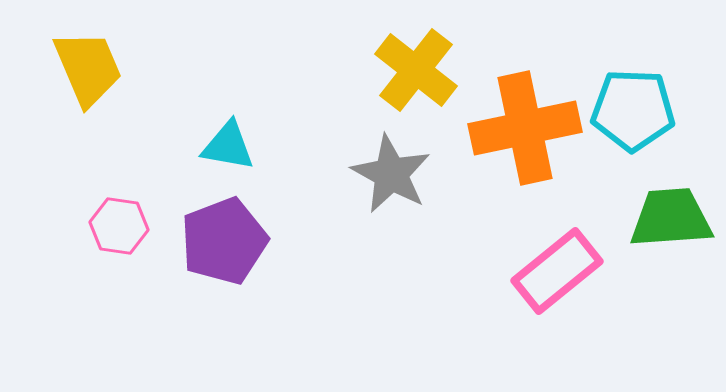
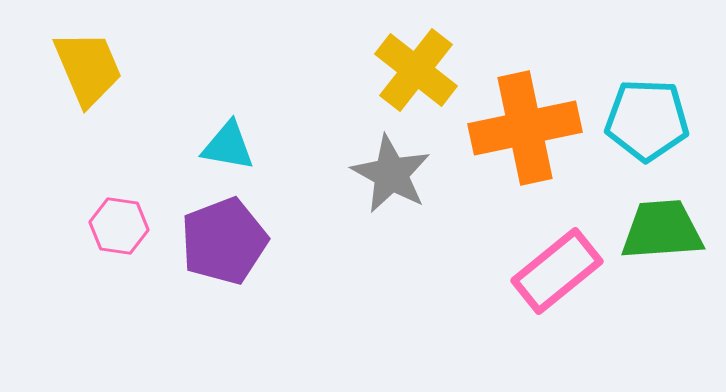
cyan pentagon: moved 14 px right, 10 px down
green trapezoid: moved 9 px left, 12 px down
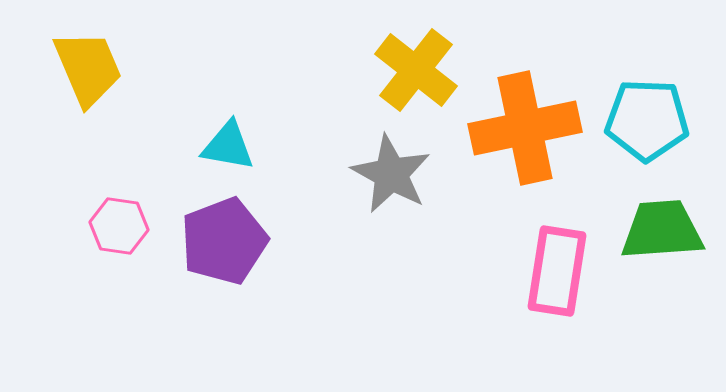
pink rectangle: rotated 42 degrees counterclockwise
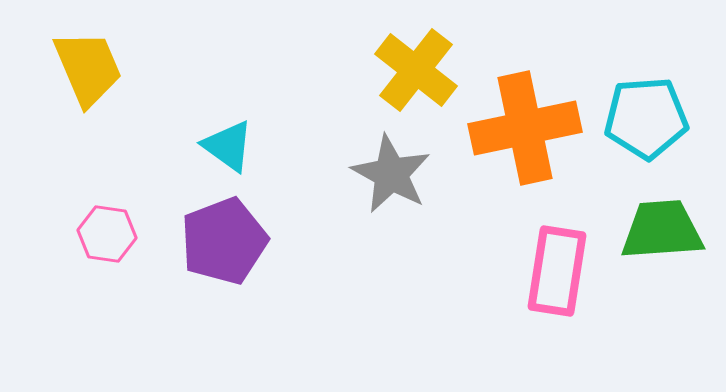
cyan pentagon: moved 1 px left, 2 px up; rotated 6 degrees counterclockwise
cyan triangle: rotated 26 degrees clockwise
pink hexagon: moved 12 px left, 8 px down
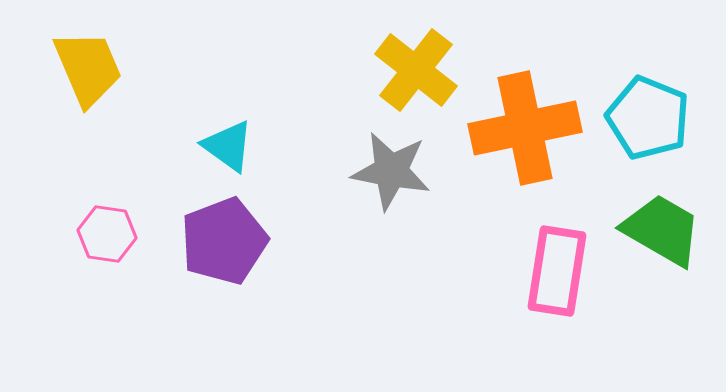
cyan pentagon: moved 2 px right; rotated 26 degrees clockwise
gray star: moved 3 px up; rotated 18 degrees counterclockwise
green trapezoid: rotated 34 degrees clockwise
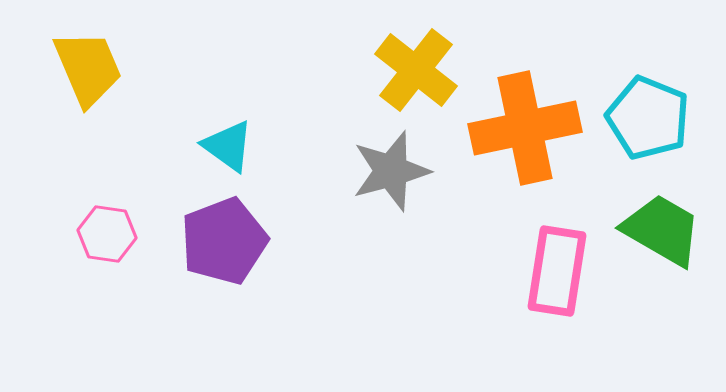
gray star: rotated 26 degrees counterclockwise
